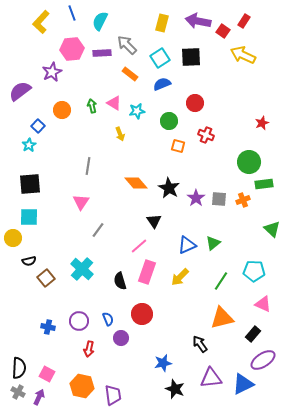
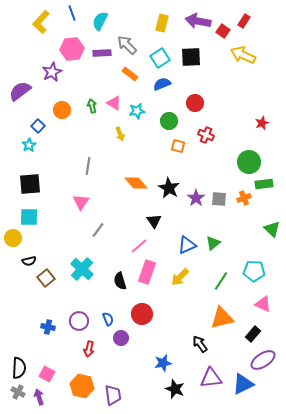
orange cross at (243, 200): moved 1 px right, 2 px up
purple arrow at (39, 397): rotated 42 degrees counterclockwise
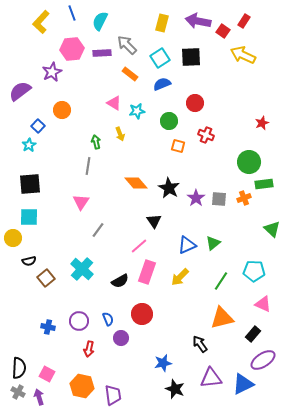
green arrow at (92, 106): moved 4 px right, 36 px down
black semicircle at (120, 281): rotated 102 degrees counterclockwise
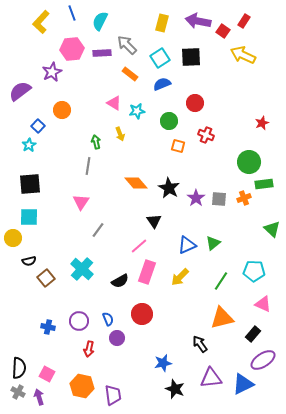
purple circle at (121, 338): moved 4 px left
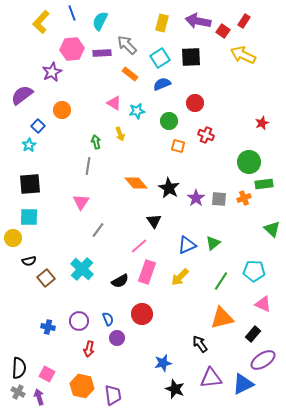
purple semicircle at (20, 91): moved 2 px right, 4 px down
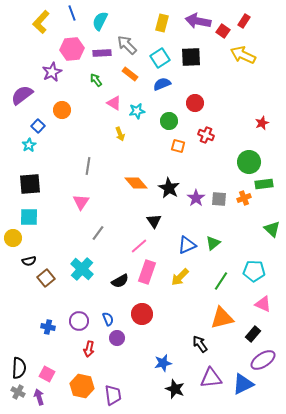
green arrow at (96, 142): moved 62 px up; rotated 24 degrees counterclockwise
gray line at (98, 230): moved 3 px down
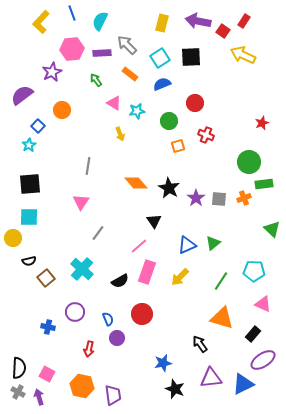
orange square at (178, 146): rotated 32 degrees counterclockwise
orange triangle at (222, 318): rotated 30 degrees clockwise
purple circle at (79, 321): moved 4 px left, 9 px up
